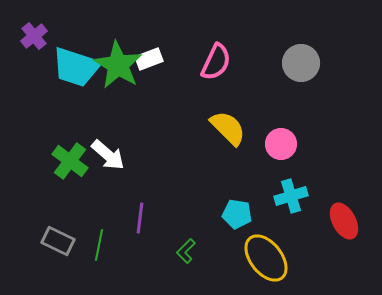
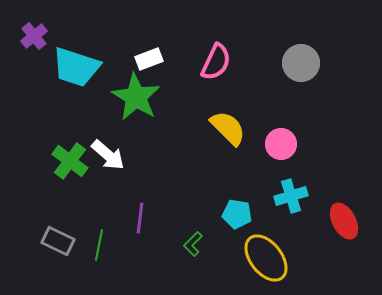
green star: moved 18 px right, 32 px down
green L-shape: moved 7 px right, 7 px up
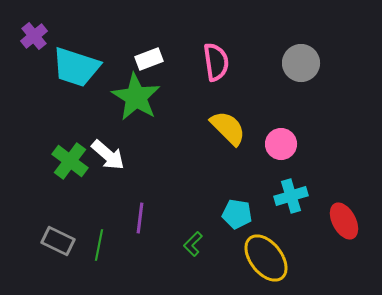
pink semicircle: rotated 33 degrees counterclockwise
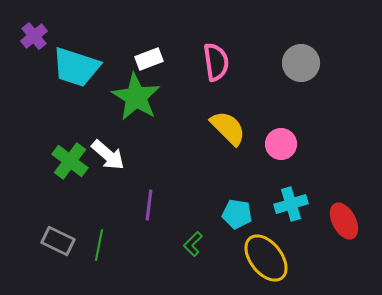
cyan cross: moved 8 px down
purple line: moved 9 px right, 13 px up
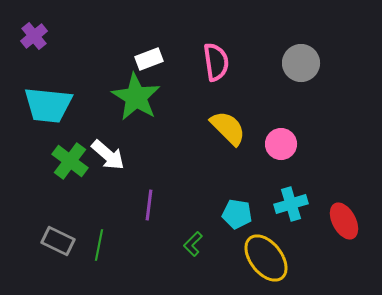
cyan trapezoid: moved 28 px left, 38 px down; rotated 12 degrees counterclockwise
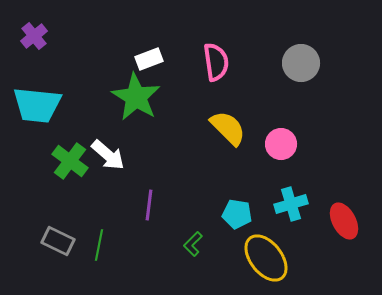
cyan trapezoid: moved 11 px left
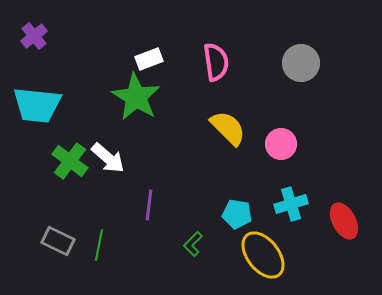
white arrow: moved 3 px down
yellow ellipse: moved 3 px left, 3 px up
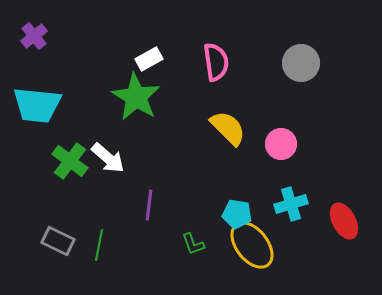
white rectangle: rotated 8 degrees counterclockwise
green L-shape: rotated 65 degrees counterclockwise
yellow ellipse: moved 11 px left, 10 px up
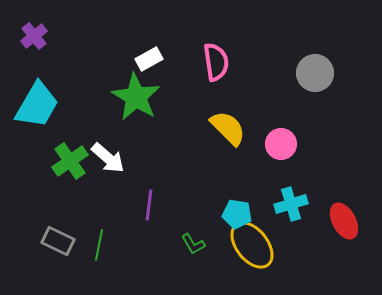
gray circle: moved 14 px right, 10 px down
cyan trapezoid: rotated 66 degrees counterclockwise
green cross: rotated 18 degrees clockwise
green L-shape: rotated 10 degrees counterclockwise
